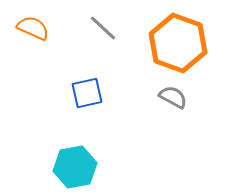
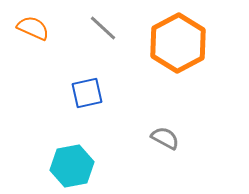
orange hexagon: rotated 12 degrees clockwise
gray semicircle: moved 8 px left, 41 px down
cyan hexagon: moved 3 px left, 1 px up
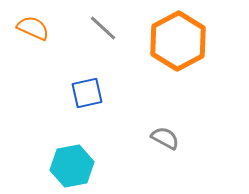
orange hexagon: moved 2 px up
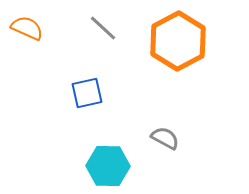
orange semicircle: moved 6 px left
cyan hexagon: moved 36 px right; rotated 12 degrees clockwise
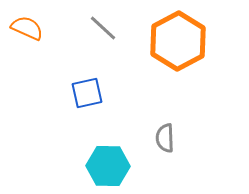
gray semicircle: rotated 120 degrees counterclockwise
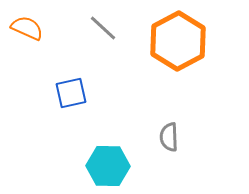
blue square: moved 16 px left
gray semicircle: moved 4 px right, 1 px up
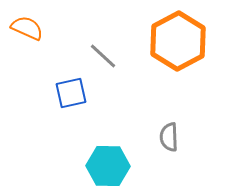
gray line: moved 28 px down
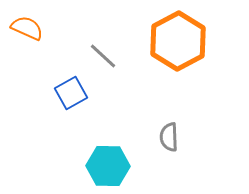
blue square: rotated 16 degrees counterclockwise
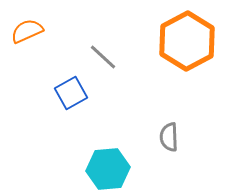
orange semicircle: moved 3 px down; rotated 48 degrees counterclockwise
orange hexagon: moved 9 px right
gray line: moved 1 px down
cyan hexagon: moved 3 px down; rotated 6 degrees counterclockwise
